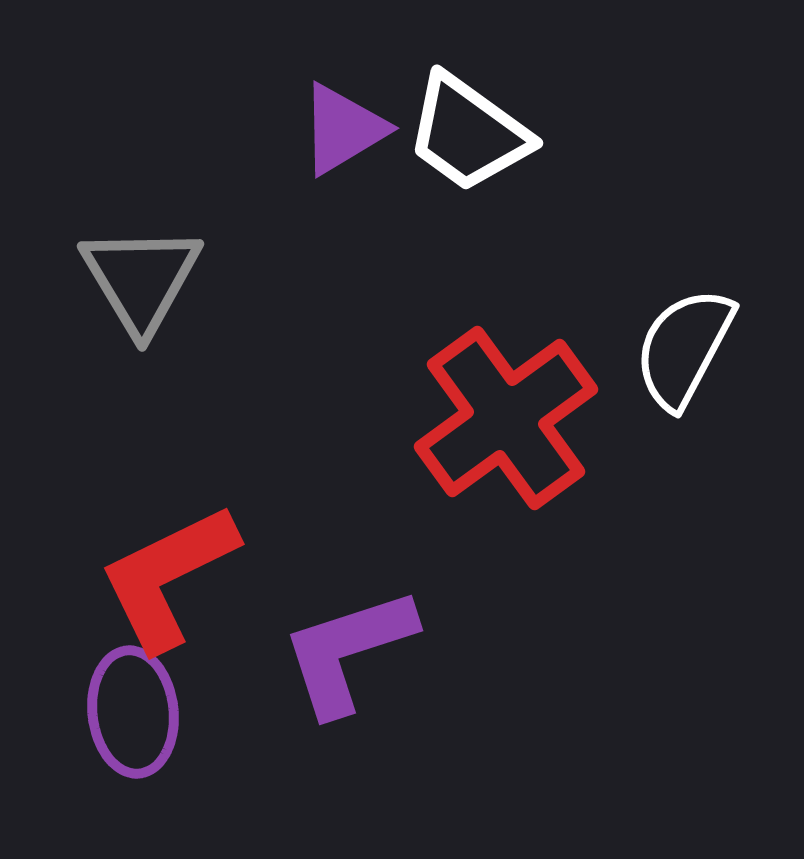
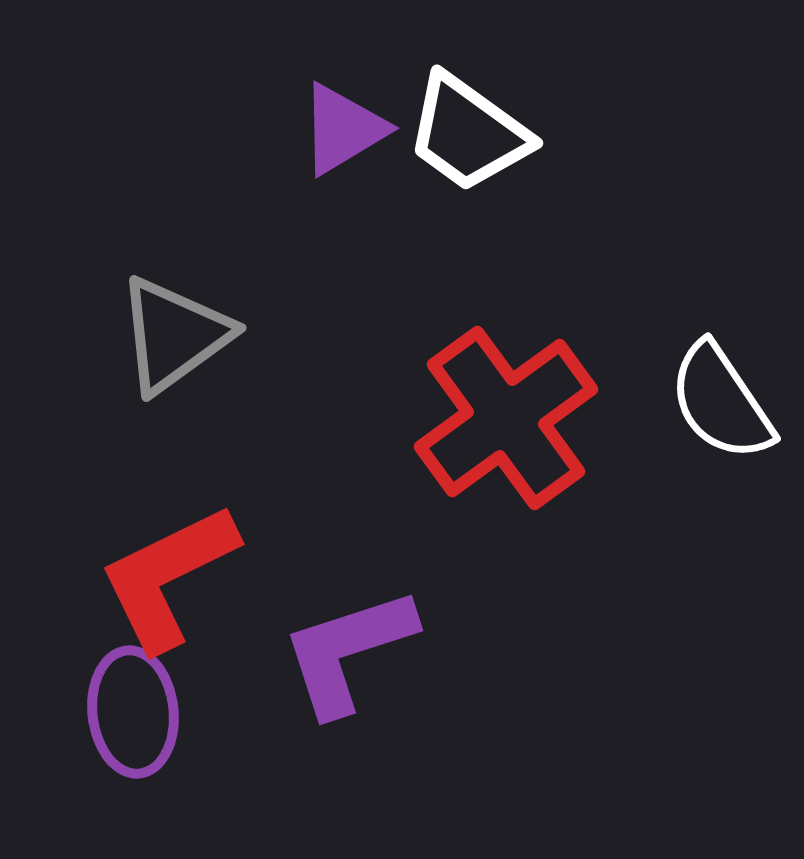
gray triangle: moved 33 px right, 56 px down; rotated 25 degrees clockwise
white semicircle: moved 37 px right, 54 px down; rotated 62 degrees counterclockwise
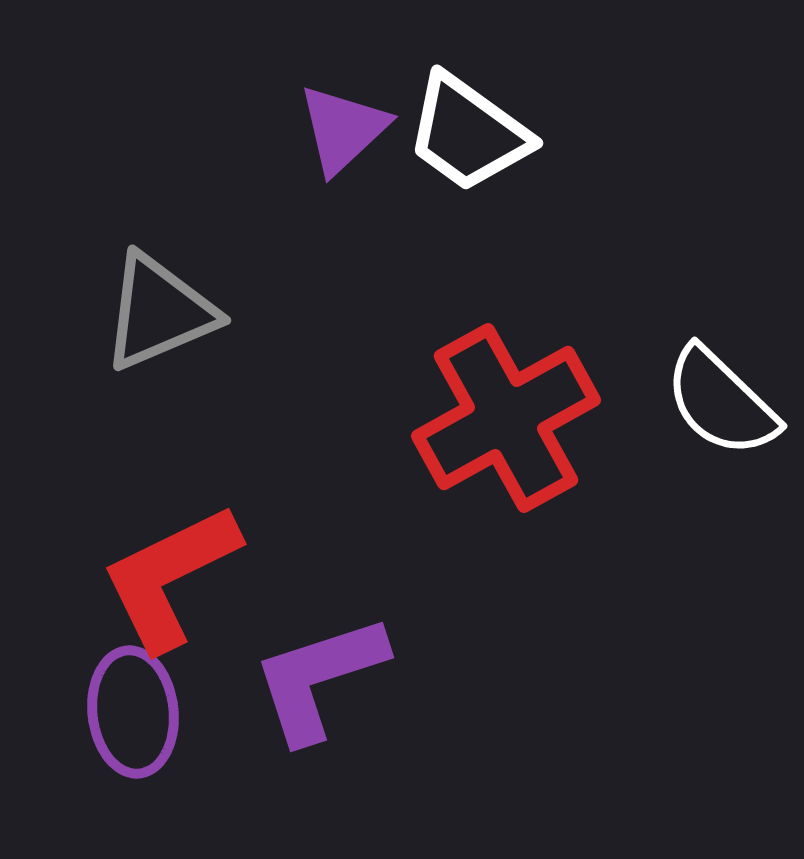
purple triangle: rotated 12 degrees counterclockwise
gray triangle: moved 15 px left, 23 px up; rotated 13 degrees clockwise
white semicircle: rotated 12 degrees counterclockwise
red cross: rotated 7 degrees clockwise
red L-shape: moved 2 px right
purple L-shape: moved 29 px left, 27 px down
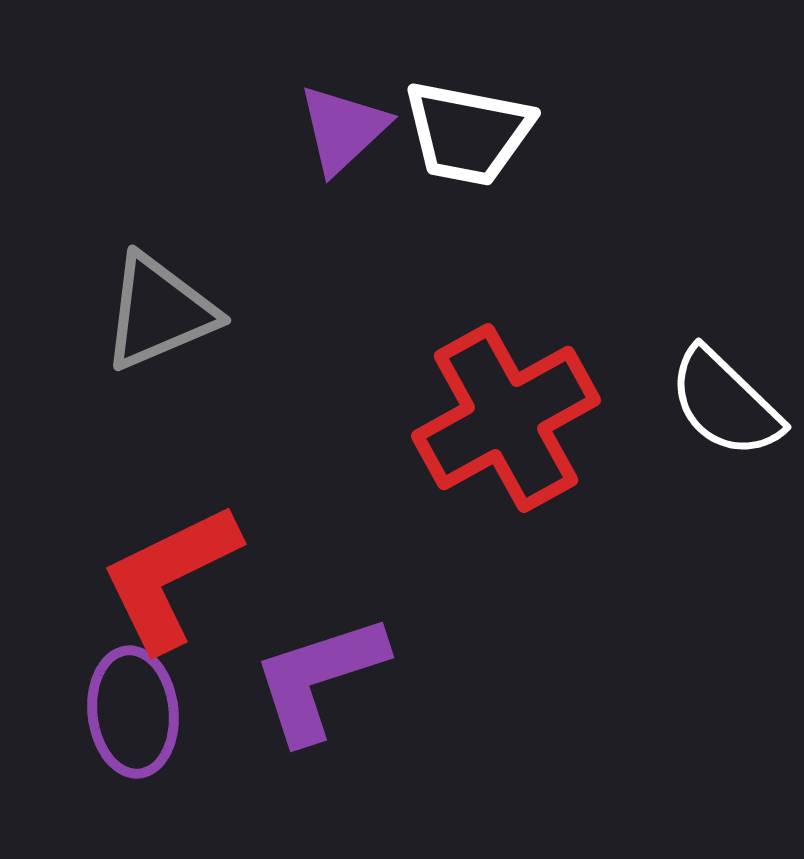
white trapezoid: rotated 25 degrees counterclockwise
white semicircle: moved 4 px right, 1 px down
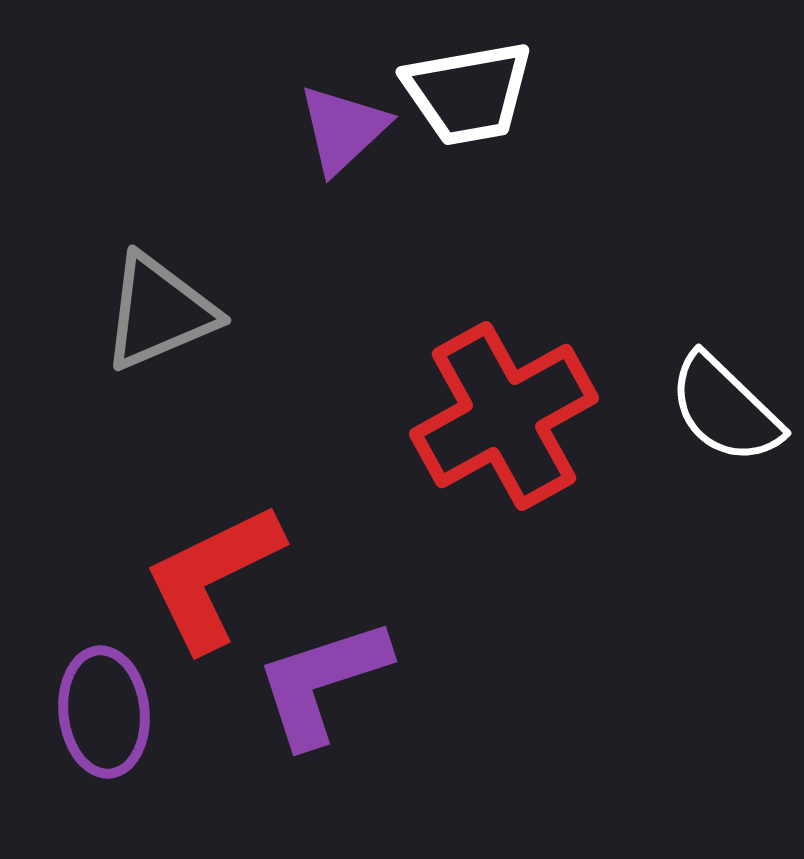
white trapezoid: moved 40 px up; rotated 21 degrees counterclockwise
white semicircle: moved 6 px down
red cross: moved 2 px left, 2 px up
red L-shape: moved 43 px right
purple L-shape: moved 3 px right, 4 px down
purple ellipse: moved 29 px left
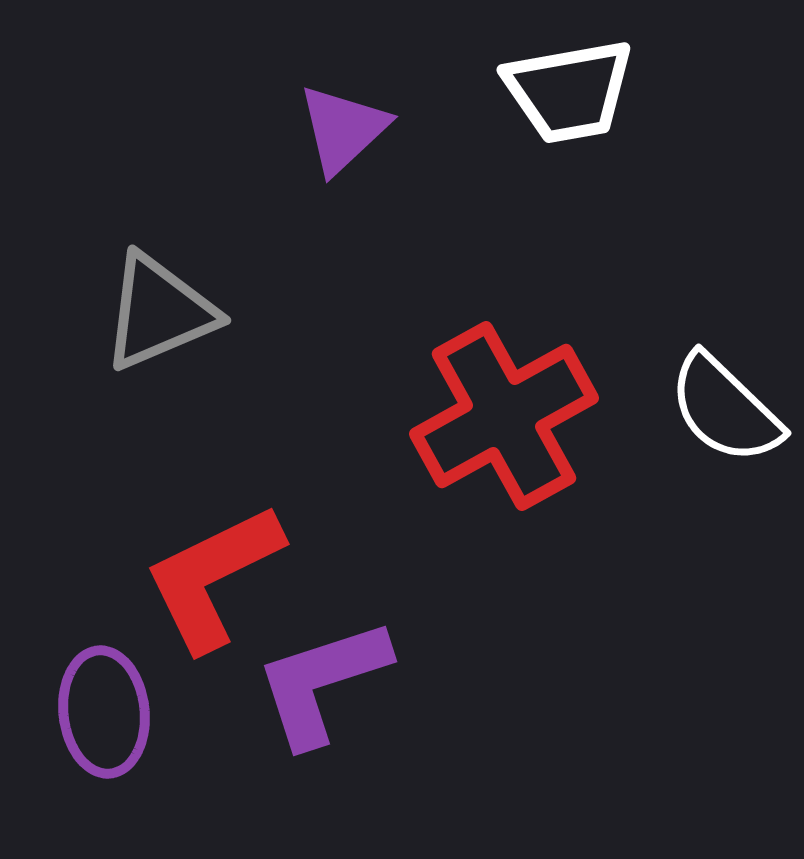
white trapezoid: moved 101 px right, 2 px up
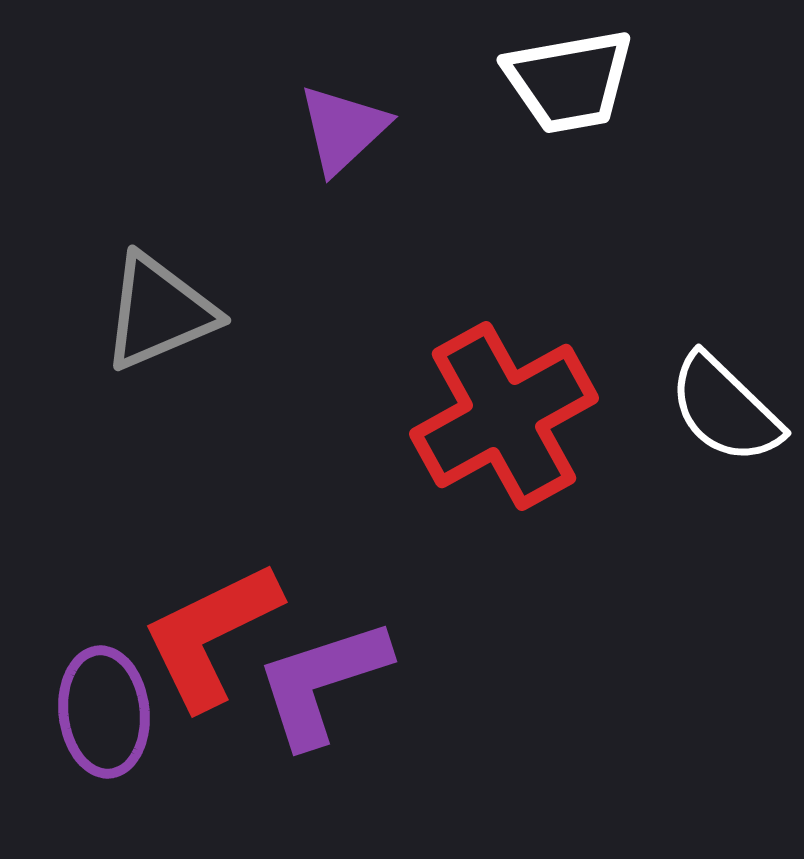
white trapezoid: moved 10 px up
red L-shape: moved 2 px left, 58 px down
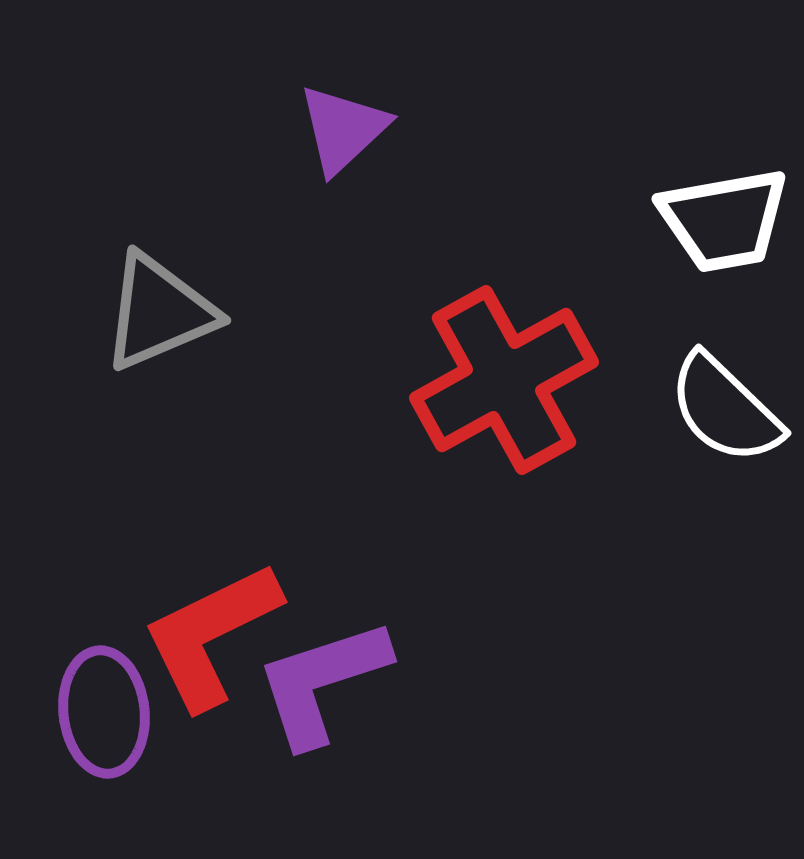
white trapezoid: moved 155 px right, 139 px down
red cross: moved 36 px up
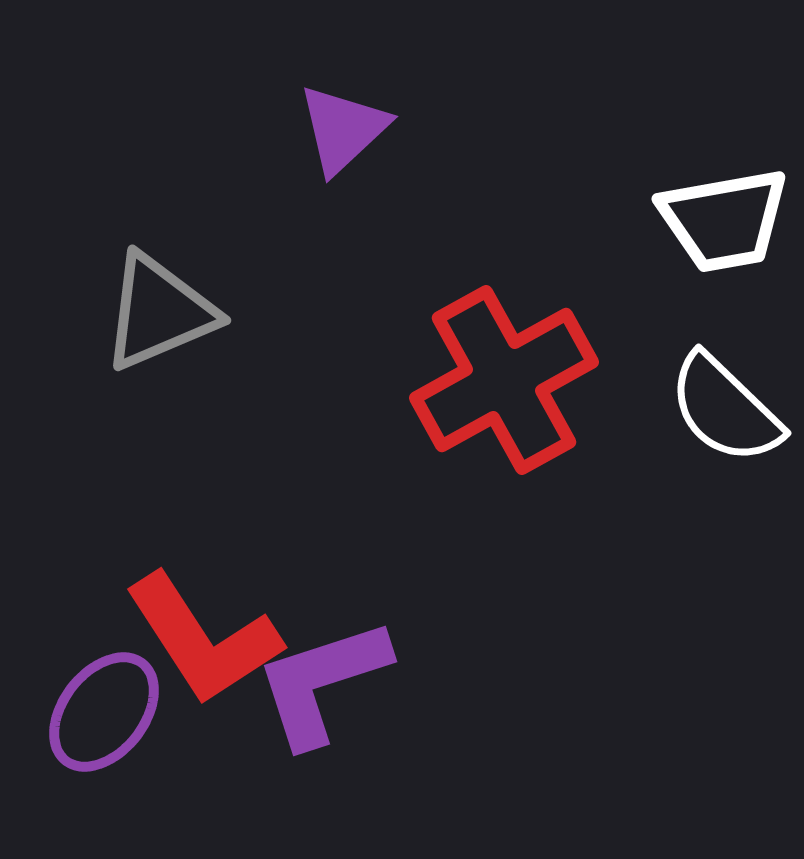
red L-shape: moved 8 px left, 4 px down; rotated 97 degrees counterclockwise
purple ellipse: rotated 44 degrees clockwise
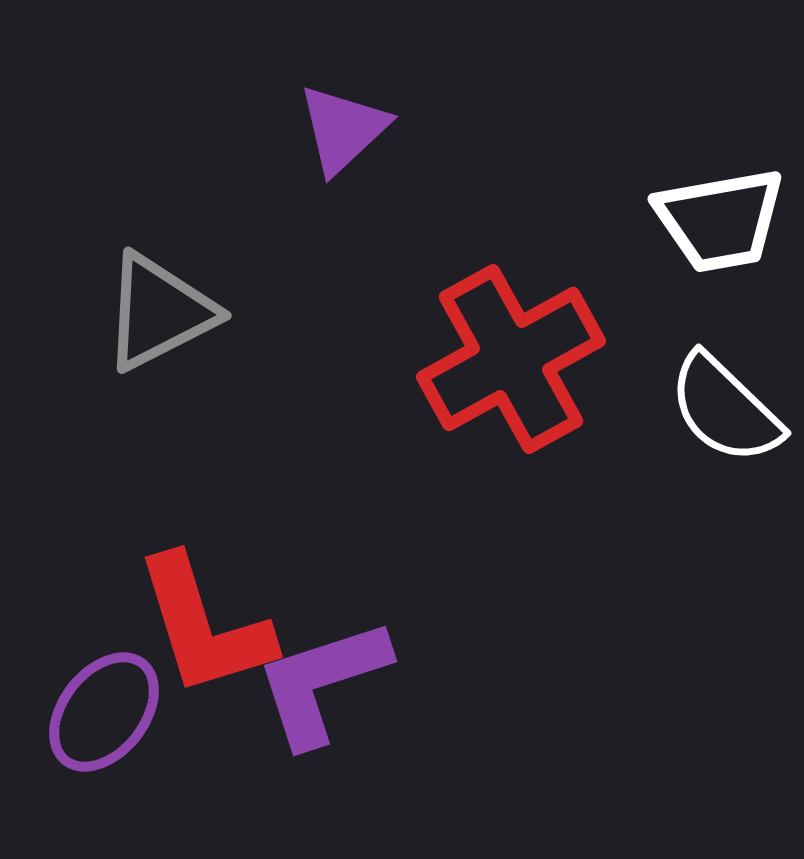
white trapezoid: moved 4 px left
gray triangle: rotated 4 degrees counterclockwise
red cross: moved 7 px right, 21 px up
red L-shape: moved 1 px right, 13 px up; rotated 16 degrees clockwise
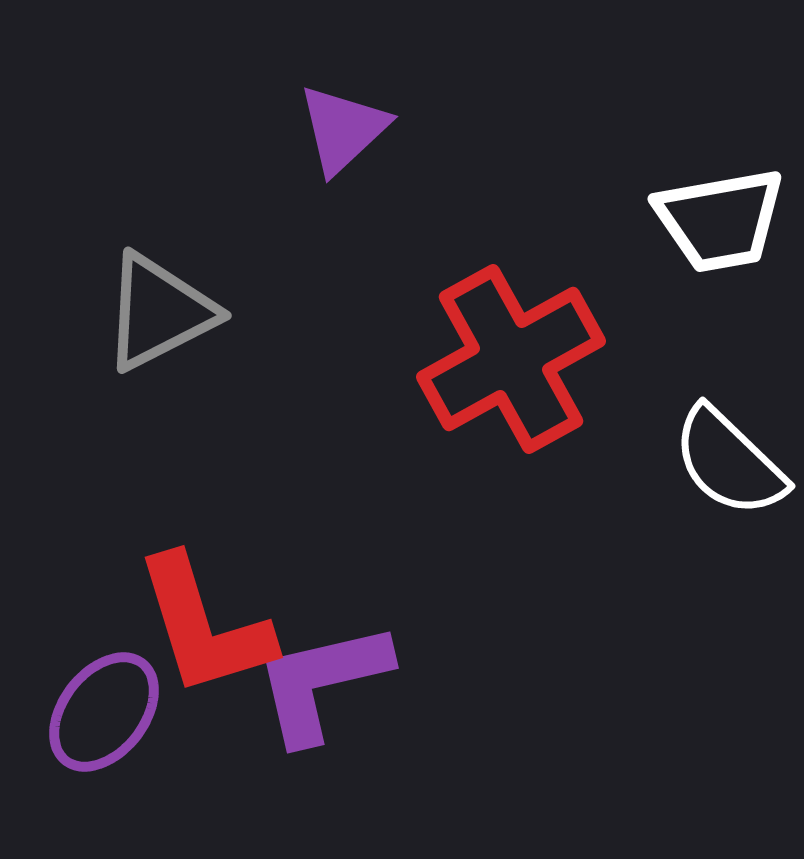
white semicircle: moved 4 px right, 53 px down
purple L-shape: rotated 5 degrees clockwise
